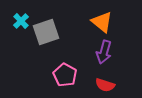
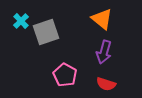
orange triangle: moved 3 px up
red semicircle: moved 1 px right, 1 px up
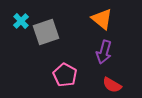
red semicircle: moved 6 px right, 1 px down; rotated 12 degrees clockwise
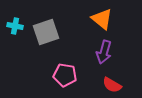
cyan cross: moved 6 px left, 5 px down; rotated 35 degrees counterclockwise
pink pentagon: rotated 20 degrees counterclockwise
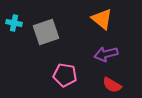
cyan cross: moved 1 px left, 3 px up
purple arrow: moved 2 px right, 2 px down; rotated 60 degrees clockwise
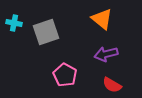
pink pentagon: rotated 20 degrees clockwise
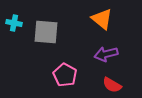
gray square: rotated 24 degrees clockwise
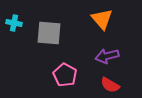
orange triangle: rotated 10 degrees clockwise
gray square: moved 3 px right, 1 px down
purple arrow: moved 1 px right, 2 px down
red semicircle: moved 2 px left
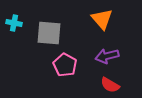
pink pentagon: moved 10 px up
